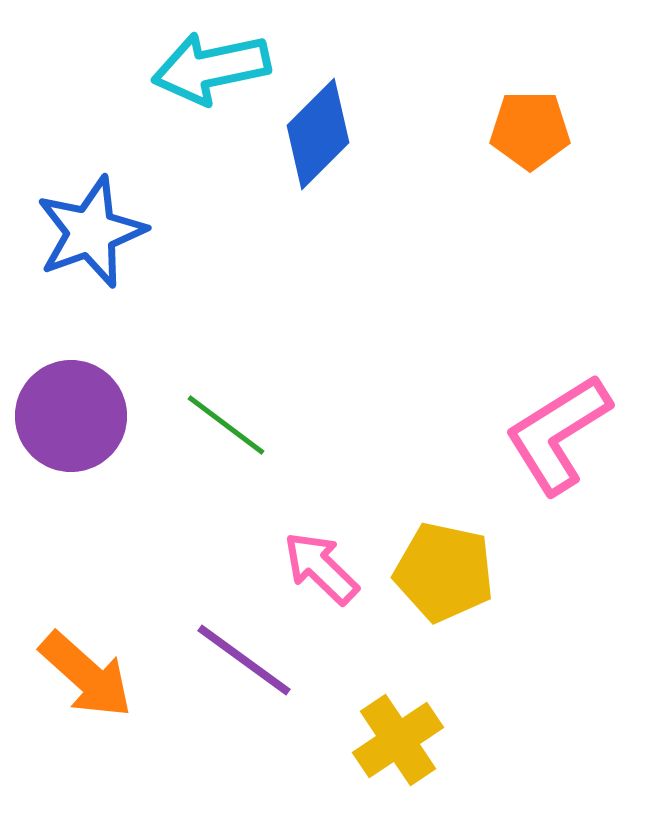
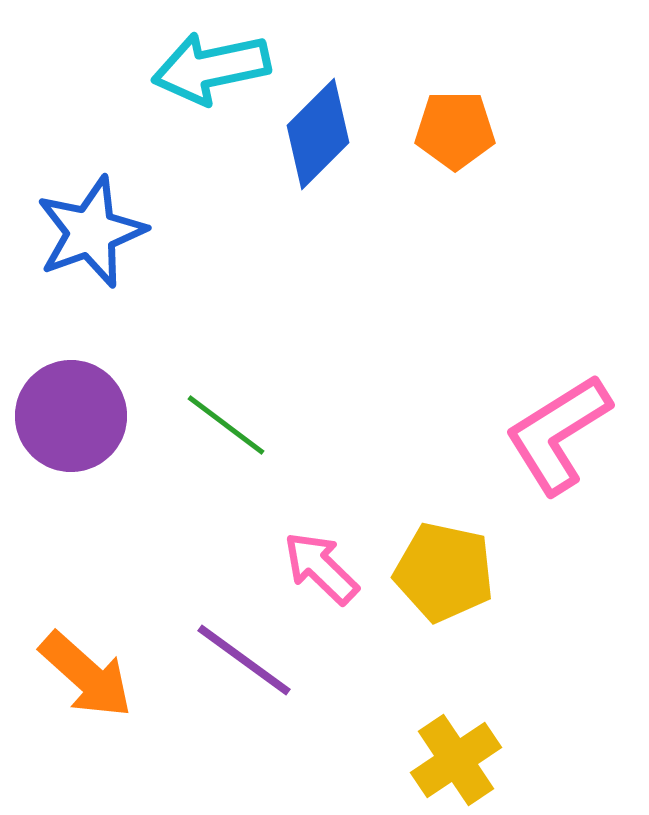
orange pentagon: moved 75 px left
yellow cross: moved 58 px right, 20 px down
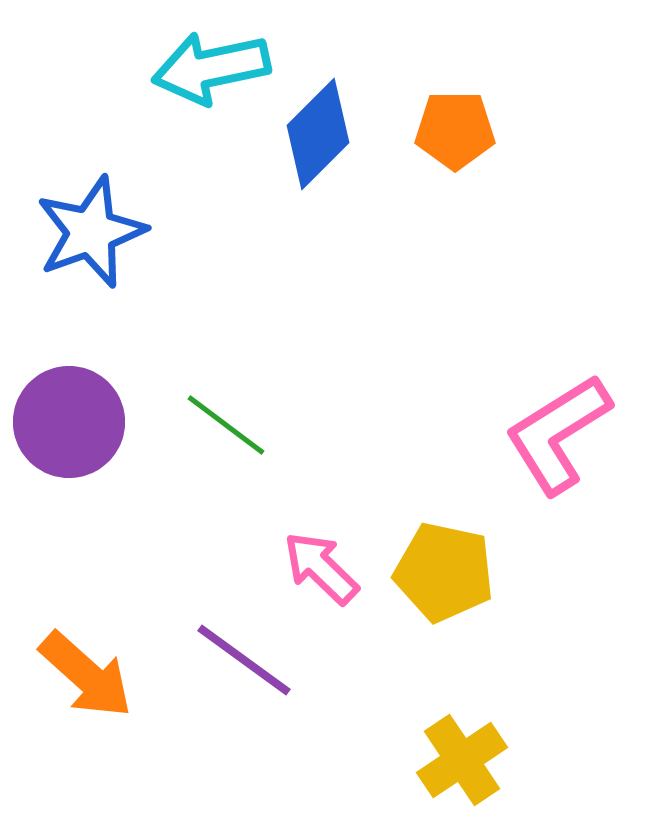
purple circle: moved 2 px left, 6 px down
yellow cross: moved 6 px right
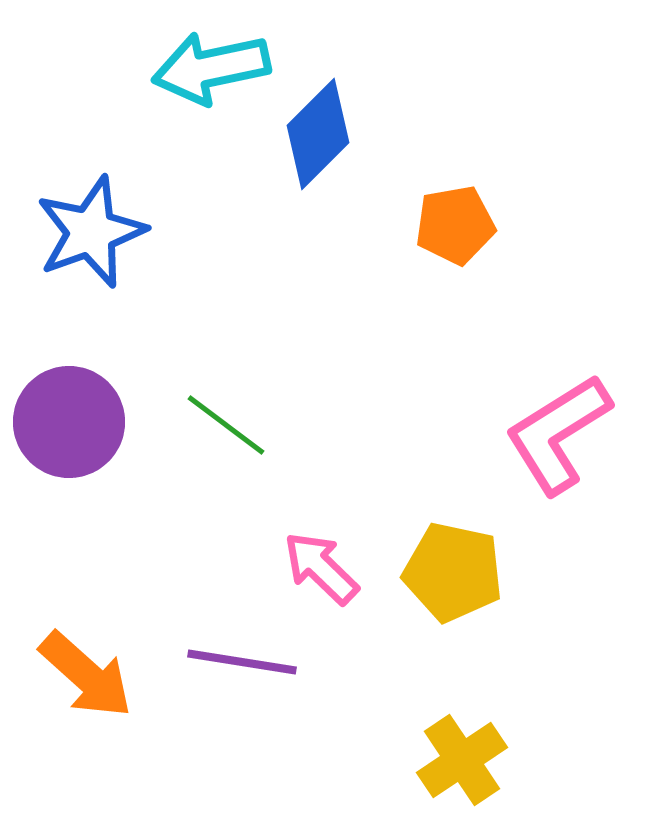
orange pentagon: moved 95 px down; rotated 10 degrees counterclockwise
yellow pentagon: moved 9 px right
purple line: moved 2 px left, 2 px down; rotated 27 degrees counterclockwise
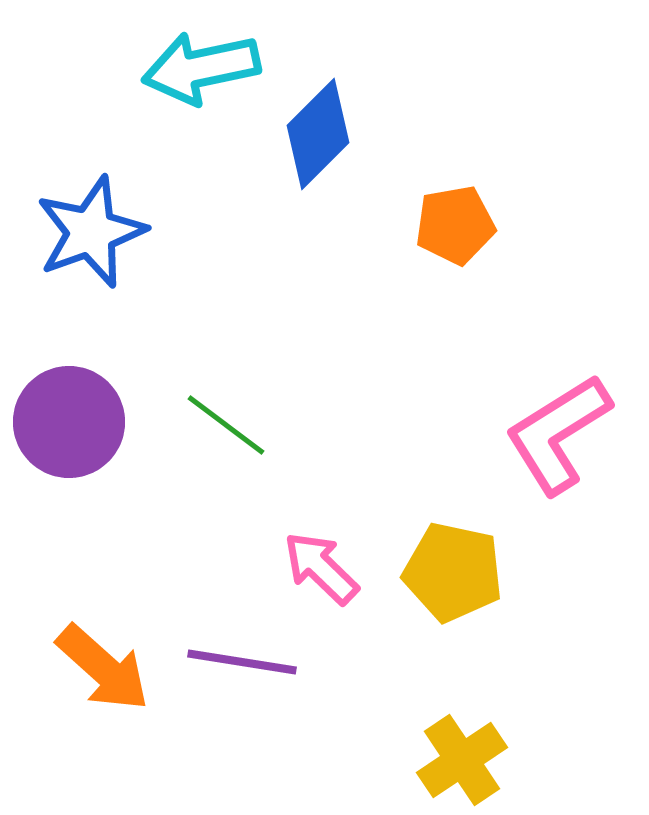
cyan arrow: moved 10 px left
orange arrow: moved 17 px right, 7 px up
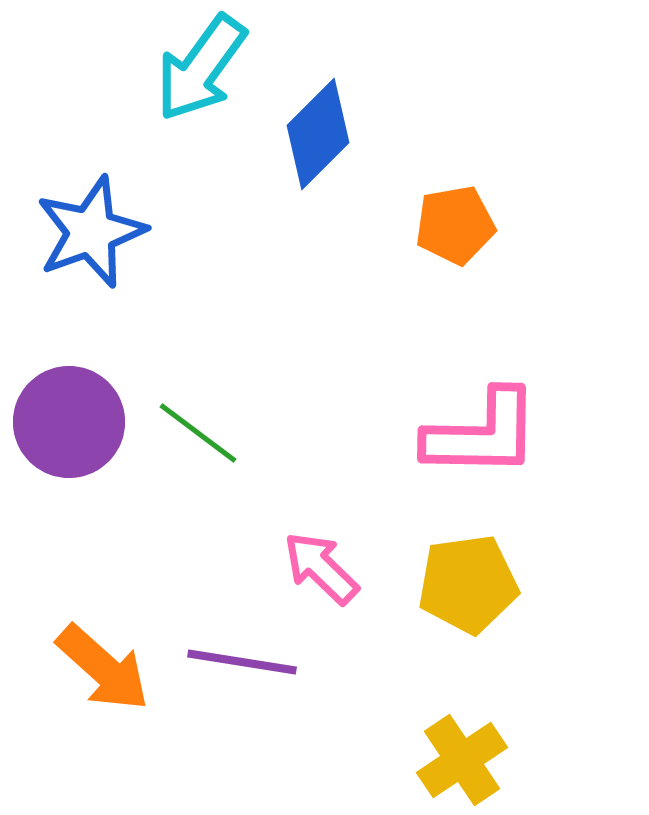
cyan arrow: rotated 42 degrees counterclockwise
green line: moved 28 px left, 8 px down
pink L-shape: moved 76 px left; rotated 147 degrees counterclockwise
yellow pentagon: moved 15 px right, 12 px down; rotated 20 degrees counterclockwise
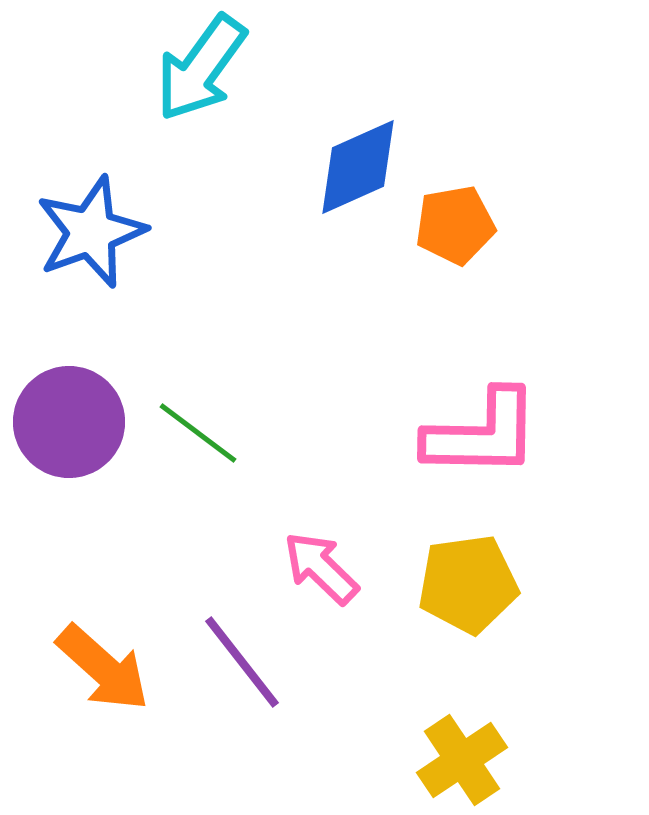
blue diamond: moved 40 px right, 33 px down; rotated 21 degrees clockwise
purple line: rotated 43 degrees clockwise
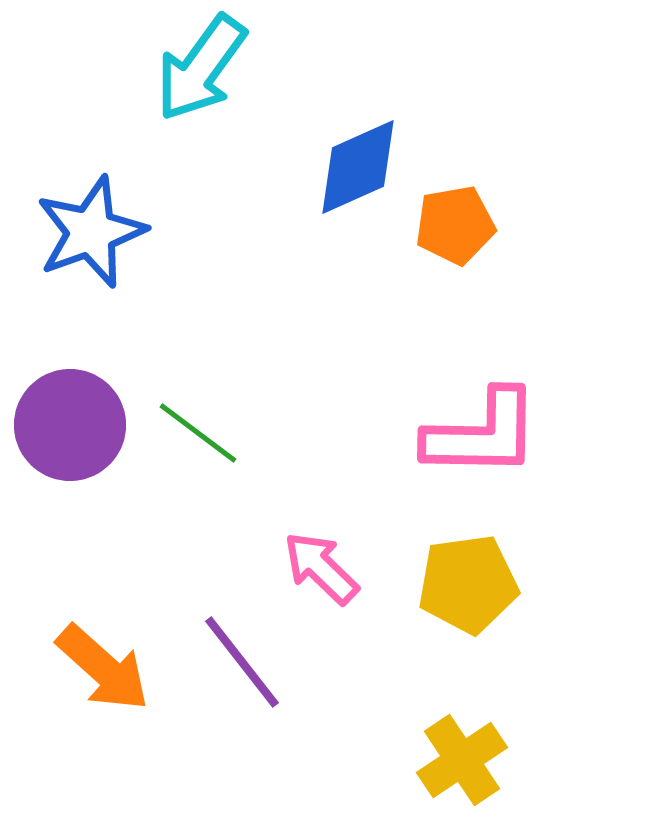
purple circle: moved 1 px right, 3 px down
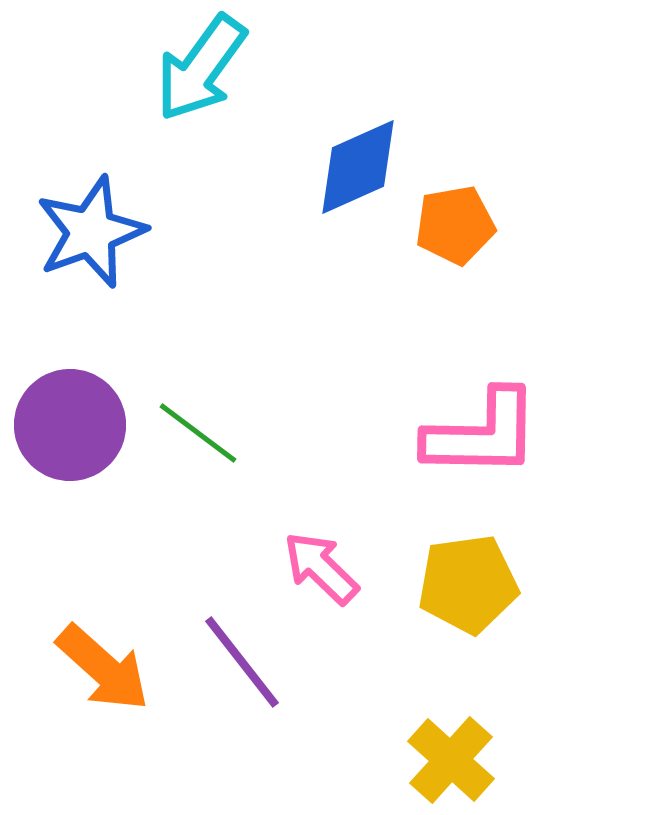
yellow cross: moved 11 px left; rotated 14 degrees counterclockwise
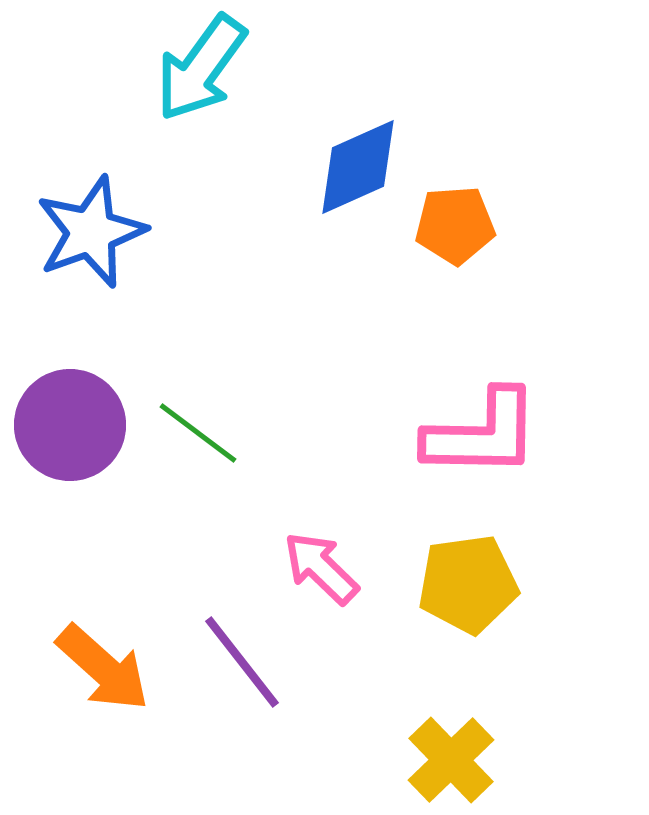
orange pentagon: rotated 6 degrees clockwise
yellow cross: rotated 4 degrees clockwise
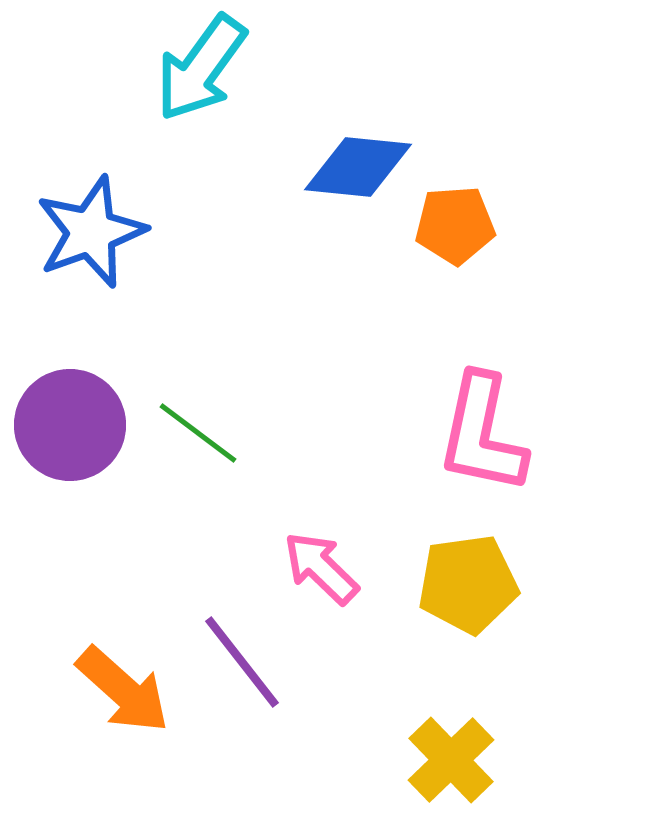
blue diamond: rotated 30 degrees clockwise
pink L-shape: rotated 101 degrees clockwise
orange arrow: moved 20 px right, 22 px down
